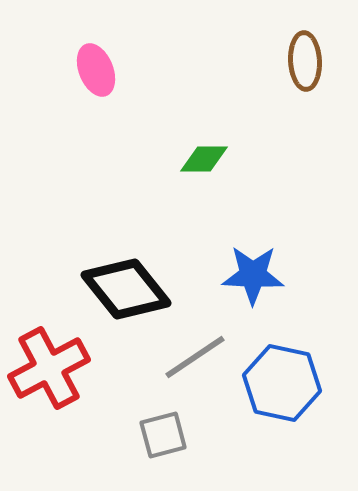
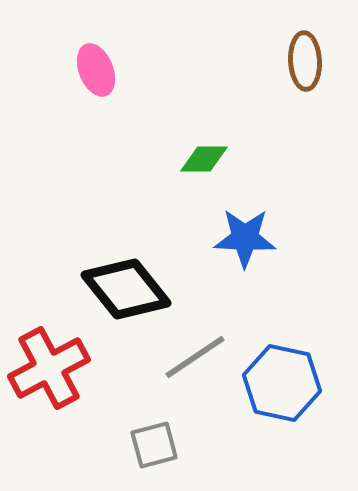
blue star: moved 8 px left, 37 px up
gray square: moved 9 px left, 10 px down
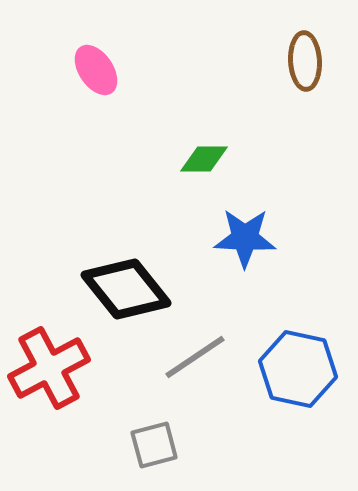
pink ellipse: rotated 12 degrees counterclockwise
blue hexagon: moved 16 px right, 14 px up
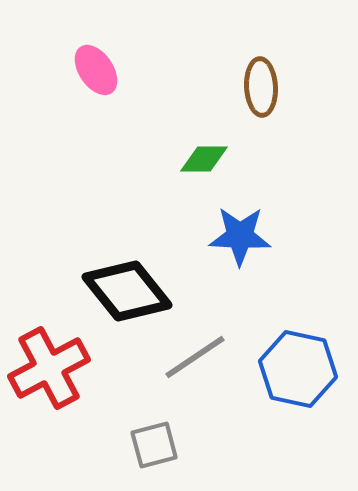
brown ellipse: moved 44 px left, 26 px down
blue star: moved 5 px left, 2 px up
black diamond: moved 1 px right, 2 px down
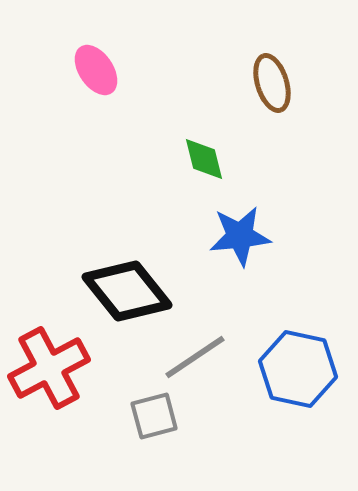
brown ellipse: moved 11 px right, 4 px up; rotated 14 degrees counterclockwise
green diamond: rotated 75 degrees clockwise
blue star: rotated 8 degrees counterclockwise
gray square: moved 29 px up
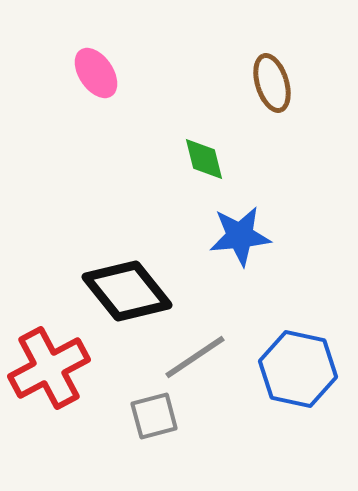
pink ellipse: moved 3 px down
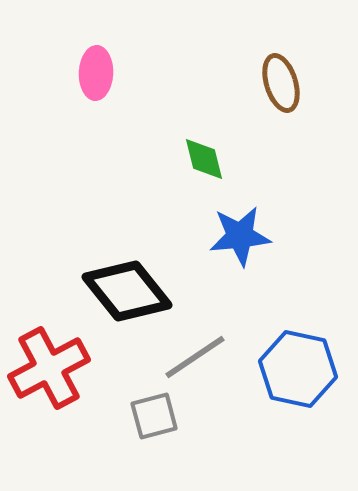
pink ellipse: rotated 36 degrees clockwise
brown ellipse: moved 9 px right
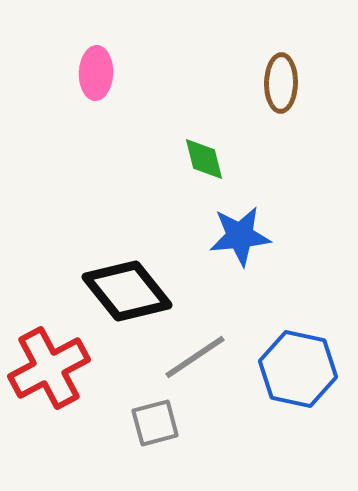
brown ellipse: rotated 18 degrees clockwise
gray square: moved 1 px right, 7 px down
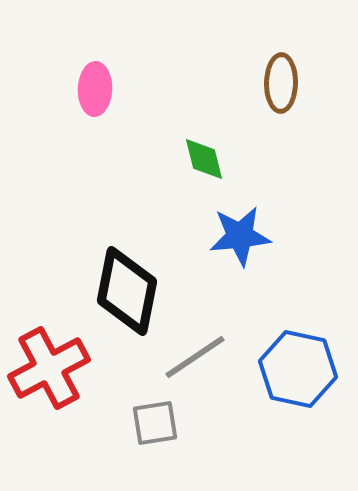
pink ellipse: moved 1 px left, 16 px down
black diamond: rotated 50 degrees clockwise
gray square: rotated 6 degrees clockwise
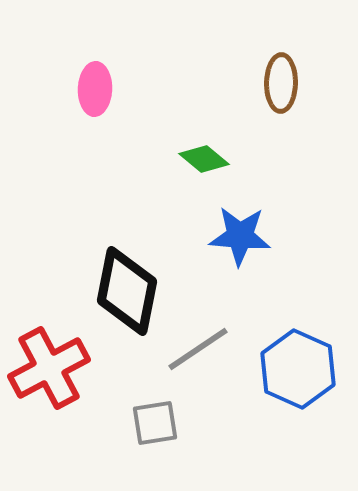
green diamond: rotated 36 degrees counterclockwise
blue star: rotated 10 degrees clockwise
gray line: moved 3 px right, 8 px up
blue hexagon: rotated 12 degrees clockwise
